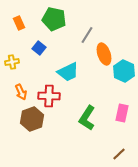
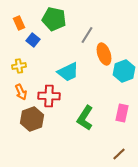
blue square: moved 6 px left, 8 px up
yellow cross: moved 7 px right, 4 px down
cyan hexagon: rotated 15 degrees clockwise
green L-shape: moved 2 px left
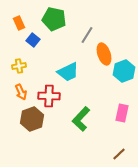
green L-shape: moved 4 px left, 1 px down; rotated 10 degrees clockwise
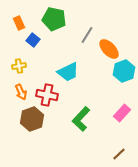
orange ellipse: moved 5 px right, 5 px up; rotated 25 degrees counterclockwise
red cross: moved 2 px left, 1 px up; rotated 10 degrees clockwise
pink rectangle: rotated 30 degrees clockwise
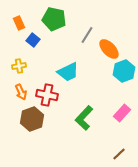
green L-shape: moved 3 px right, 1 px up
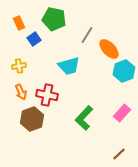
blue square: moved 1 px right, 1 px up; rotated 16 degrees clockwise
cyan trapezoid: moved 1 px right, 6 px up; rotated 10 degrees clockwise
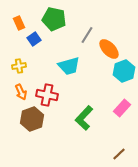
pink rectangle: moved 5 px up
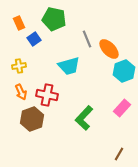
gray line: moved 4 px down; rotated 54 degrees counterclockwise
brown line: rotated 16 degrees counterclockwise
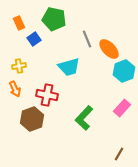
cyan trapezoid: moved 1 px down
orange arrow: moved 6 px left, 3 px up
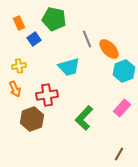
red cross: rotated 20 degrees counterclockwise
